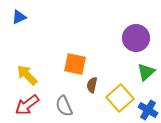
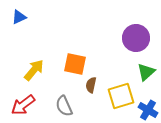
yellow arrow: moved 7 px right, 5 px up; rotated 85 degrees clockwise
brown semicircle: moved 1 px left
yellow square: moved 1 px right, 2 px up; rotated 24 degrees clockwise
red arrow: moved 4 px left
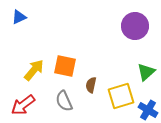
purple circle: moved 1 px left, 12 px up
orange square: moved 10 px left, 2 px down
gray semicircle: moved 5 px up
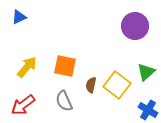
yellow arrow: moved 7 px left, 3 px up
yellow square: moved 4 px left, 11 px up; rotated 36 degrees counterclockwise
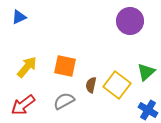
purple circle: moved 5 px left, 5 px up
gray semicircle: rotated 85 degrees clockwise
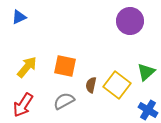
red arrow: rotated 20 degrees counterclockwise
